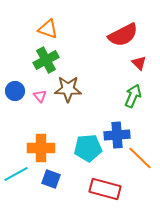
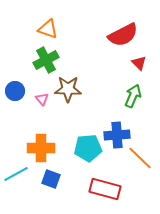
pink triangle: moved 2 px right, 3 px down
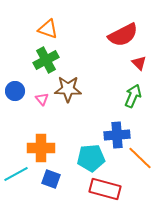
cyan pentagon: moved 3 px right, 10 px down
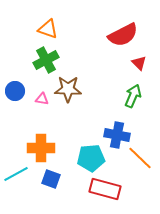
pink triangle: rotated 40 degrees counterclockwise
blue cross: rotated 15 degrees clockwise
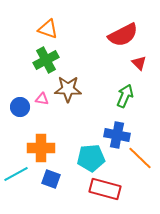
blue circle: moved 5 px right, 16 px down
green arrow: moved 8 px left
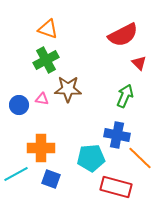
blue circle: moved 1 px left, 2 px up
red rectangle: moved 11 px right, 2 px up
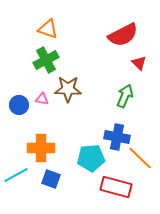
blue cross: moved 2 px down
cyan line: moved 1 px down
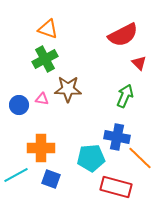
green cross: moved 1 px left, 1 px up
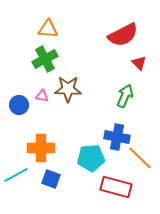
orange triangle: rotated 15 degrees counterclockwise
pink triangle: moved 3 px up
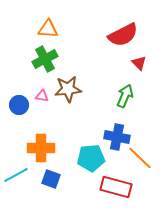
brown star: rotated 8 degrees counterclockwise
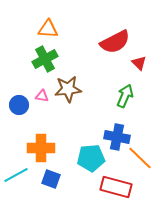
red semicircle: moved 8 px left, 7 px down
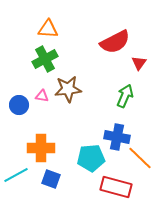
red triangle: rotated 21 degrees clockwise
